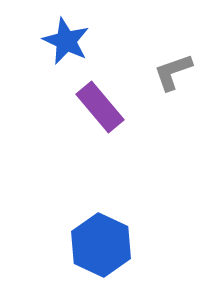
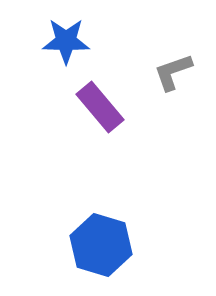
blue star: rotated 24 degrees counterclockwise
blue hexagon: rotated 8 degrees counterclockwise
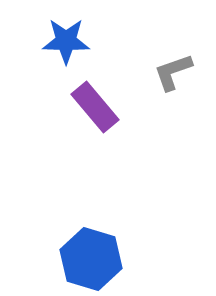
purple rectangle: moved 5 px left
blue hexagon: moved 10 px left, 14 px down
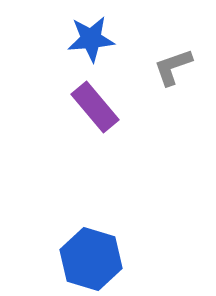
blue star: moved 25 px right, 2 px up; rotated 6 degrees counterclockwise
gray L-shape: moved 5 px up
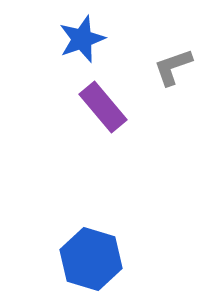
blue star: moved 9 px left; rotated 15 degrees counterclockwise
purple rectangle: moved 8 px right
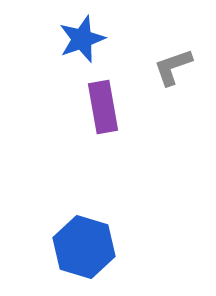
purple rectangle: rotated 30 degrees clockwise
blue hexagon: moved 7 px left, 12 px up
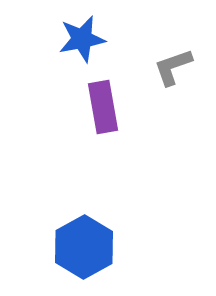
blue star: rotated 9 degrees clockwise
blue hexagon: rotated 14 degrees clockwise
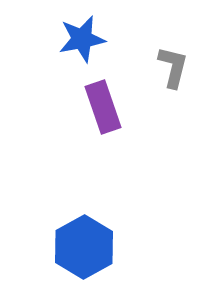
gray L-shape: rotated 123 degrees clockwise
purple rectangle: rotated 9 degrees counterclockwise
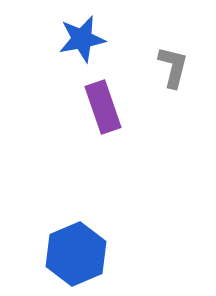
blue hexagon: moved 8 px left, 7 px down; rotated 6 degrees clockwise
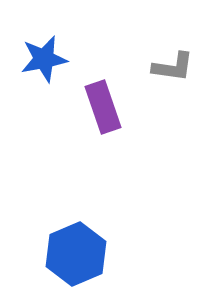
blue star: moved 38 px left, 20 px down
gray L-shape: rotated 84 degrees clockwise
